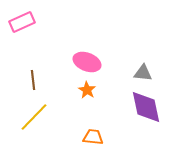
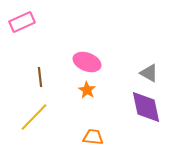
gray triangle: moved 6 px right; rotated 24 degrees clockwise
brown line: moved 7 px right, 3 px up
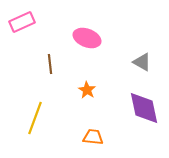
pink ellipse: moved 24 px up
gray triangle: moved 7 px left, 11 px up
brown line: moved 10 px right, 13 px up
purple diamond: moved 2 px left, 1 px down
yellow line: moved 1 px right, 1 px down; rotated 24 degrees counterclockwise
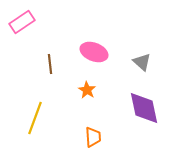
pink rectangle: rotated 10 degrees counterclockwise
pink ellipse: moved 7 px right, 14 px down
gray triangle: rotated 12 degrees clockwise
orange trapezoid: rotated 80 degrees clockwise
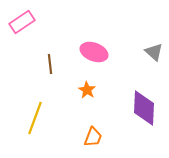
gray triangle: moved 12 px right, 10 px up
purple diamond: rotated 15 degrees clockwise
orange trapezoid: rotated 25 degrees clockwise
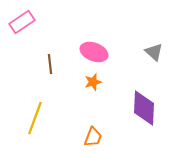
orange star: moved 6 px right, 8 px up; rotated 24 degrees clockwise
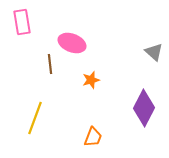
pink rectangle: rotated 65 degrees counterclockwise
pink ellipse: moved 22 px left, 9 px up
orange star: moved 2 px left, 2 px up
purple diamond: rotated 24 degrees clockwise
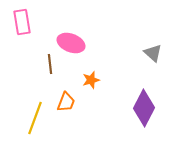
pink ellipse: moved 1 px left
gray triangle: moved 1 px left, 1 px down
orange trapezoid: moved 27 px left, 35 px up
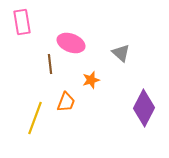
gray triangle: moved 32 px left
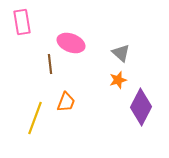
orange star: moved 27 px right
purple diamond: moved 3 px left, 1 px up
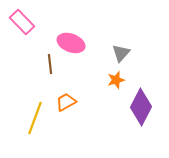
pink rectangle: rotated 35 degrees counterclockwise
gray triangle: rotated 30 degrees clockwise
orange star: moved 2 px left
orange trapezoid: rotated 140 degrees counterclockwise
